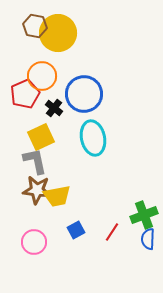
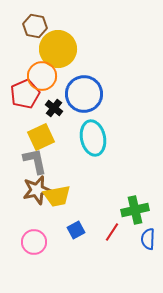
yellow circle: moved 16 px down
brown star: rotated 20 degrees counterclockwise
green cross: moved 9 px left, 5 px up; rotated 8 degrees clockwise
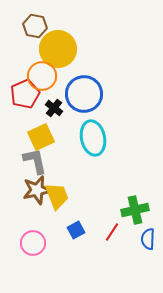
yellow trapezoid: rotated 100 degrees counterclockwise
pink circle: moved 1 px left, 1 px down
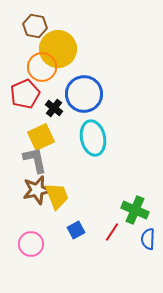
orange circle: moved 9 px up
gray L-shape: moved 1 px up
green cross: rotated 36 degrees clockwise
pink circle: moved 2 px left, 1 px down
